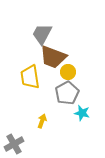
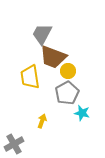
yellow circle: moved 1 px up
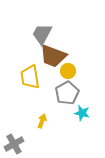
brown trapezoid: moved 1 px up
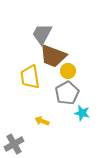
yellow arrow: rotated 88 degrees counterclockwise
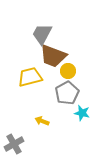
yellow trapezoid: rotated 85 degrees clockwise
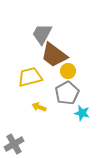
brown trapezoid: moved 1 px right, 1 px up; rotated 16 degrees clockwise
yellow arrow: moved 3 px left, 14 px up
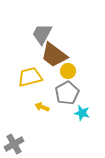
yellow arrow: moved 3 px right
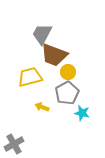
brown trapezoid: rotated 16 degrees counterclockwise
yellow circle: moved 1 px down
